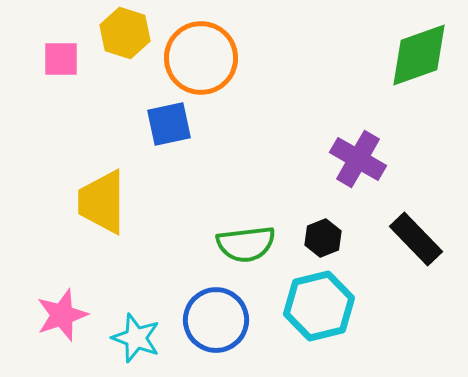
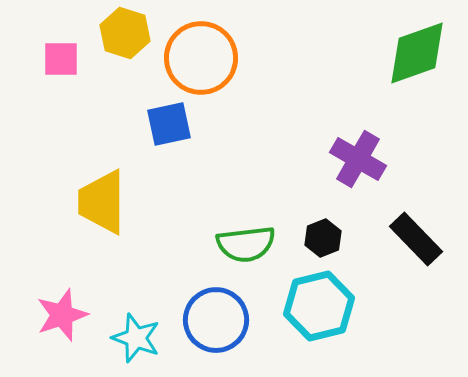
green diamond: moved 2 px left, 2 px up
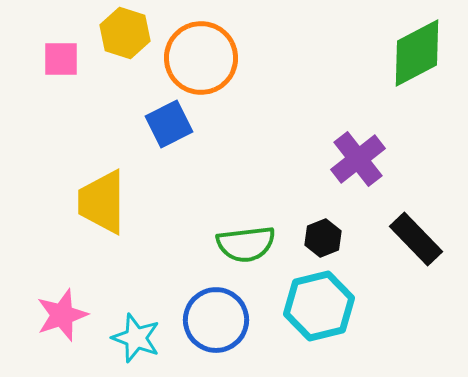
green diamond: rotated 8 degrees counterclockwise
blue square: rotated 15 degrees counterclockwise
purple cross: rotated 22 degrees clockwise
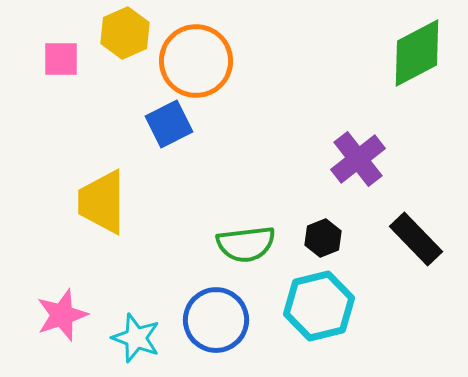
yellow hexagon: rotated 18 degrees clockwise
orange circle: moved 5 px left, 3 px down
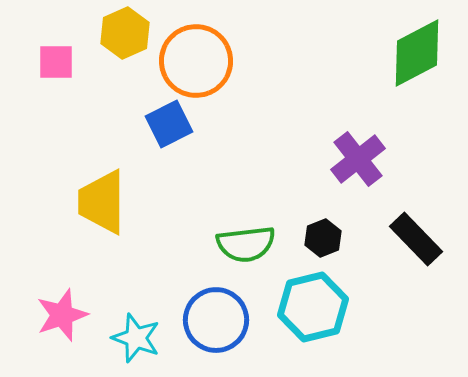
pink square: moved 5 px left, 3 px down
cyan hexagon: moved 6 px left, 1 px down
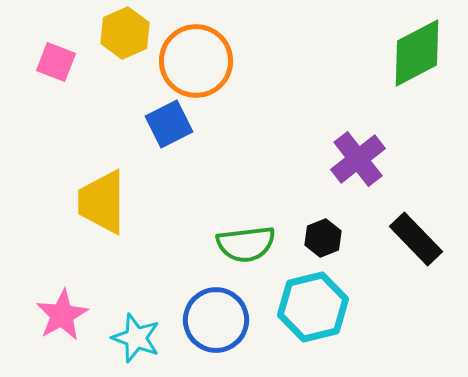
pink square: rotated 21 degrees clockwise
pink star: rotated 10 degrees counterclockwise
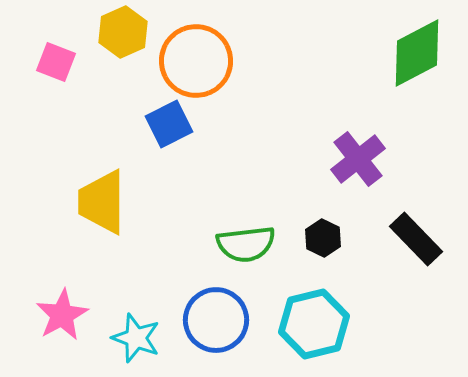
yellow hexagon: moved 2 px left, 1 px up
black hexagon: rotated 12 degrees counterclockwise
cyan hexagon: moved 1 px right, 17 px down
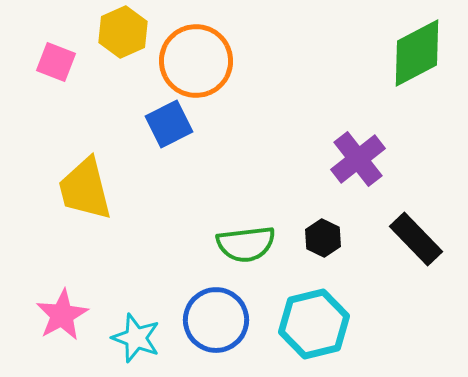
yellow trapezoid: moved 17 px left, 13 px up; rotated 14 degrees counterclockwise
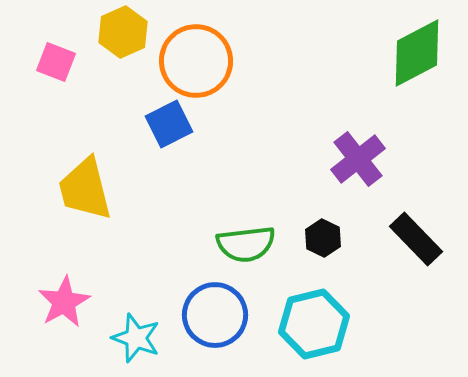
pink star: moved 2 px right, 13 px up
blue circle: moved 1 px left, 5 px up
